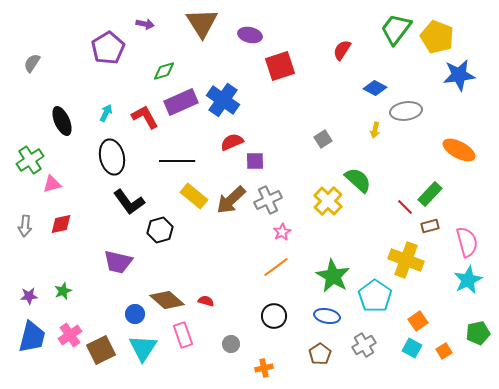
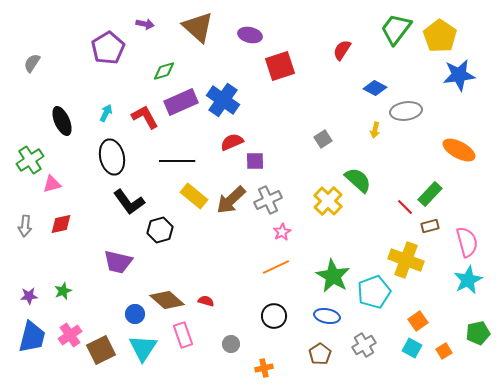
brown triangle at (202, 23): moved 4 px left, 4 px down; rotated 16 degrees counterclockwise
yellow pentagon at (437, 37): moved 3 px right, 1 px up; rotated 12 degrees clockwise
orange line at (276, 267): rotated 12 degrees clockwise
cyan pentagon at (375, 296): moved 1 px left, 4 px up; rotated 16 degrees clockwise
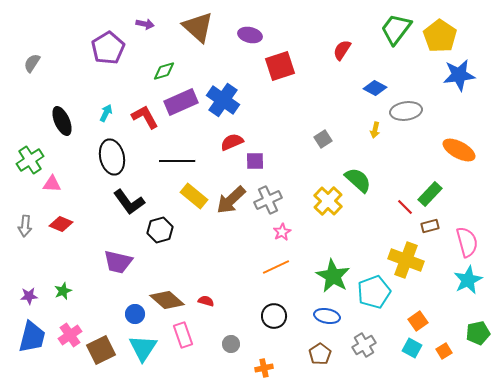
pink triangle at (52, 184): rotated 18 degrees clockwise
red diamond at (61, 224): rotated 35 degrees clockwise
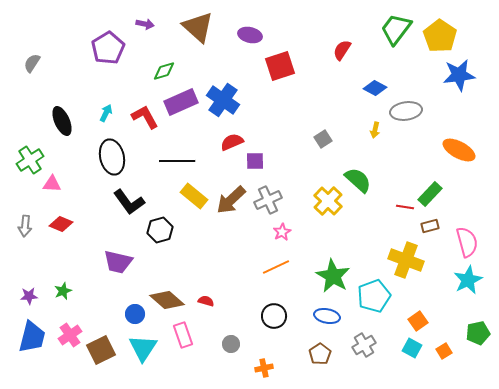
red line at (405, 207): rotated 36 degrees counterclockwise
cyan pentagon at (374, 292): moved 4 px down
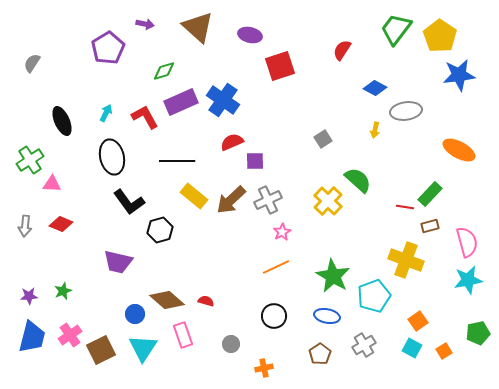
cyan star at (468, 280): rotated 16 degrees clockwise
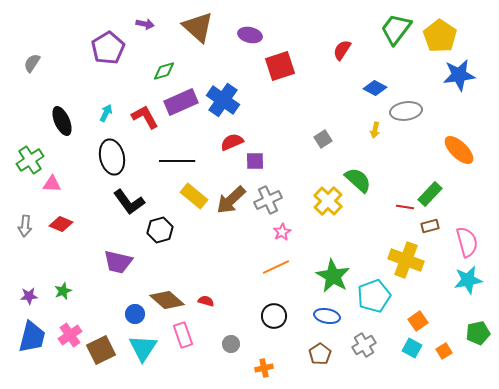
orange ellipse at (459, 150): rotated 16 degrees clockwise
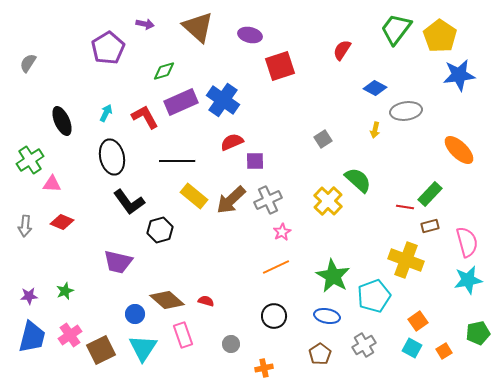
gray semicircle at (32, 63): moved 4 px left
red diamond at (61, 224): moved 1 px right, 2 px up
green star at (63, 291): moved 2 px right
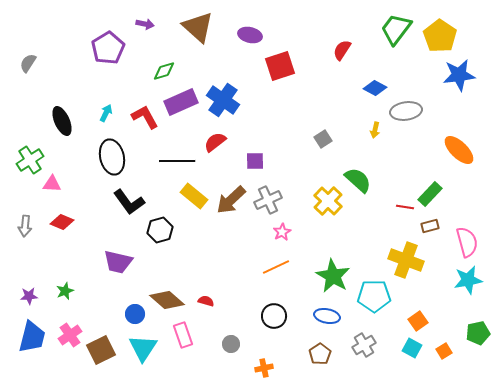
red semicircle at (232, 142): moved 17 px left; rotated 15 degrees counterclockwise
cyan pentagon at (374, 296): rotated 20 degrees clockwise
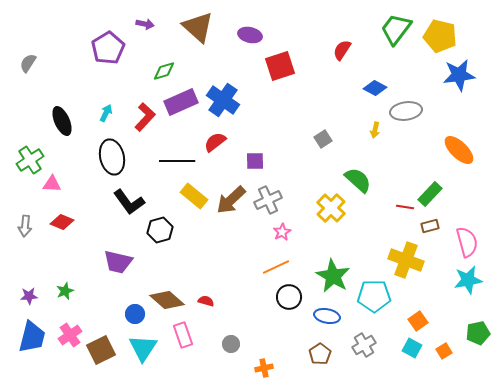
yellow pentagon at (440, 36): rotated 20 degrees counterclockwise
red L-shape at (145, 117): rotated 72 degrees clockwise
yellow cross at (328, 201): moved 3 px right, 7 px down
black circle at (274, 316): moved 15 px right, 19 px up
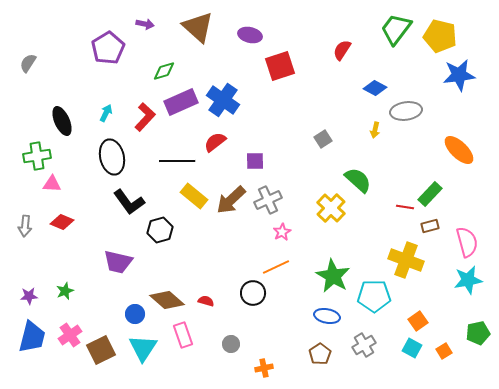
green cross at (30, 160): moved 7 px right, 4 px up; rotated 24 degrees clockwise
black circle at (289, 297): moved 36 px left, 4 px up
